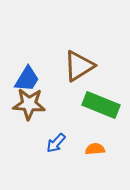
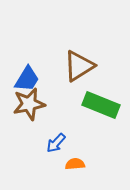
brown star: rotated 16 degrees counterclockwise
orange semicircle: moved 20 px left, 15 px down
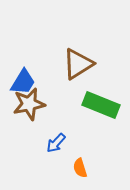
brown triangle: moved 1 px left, 2 px up
blue trapezoid: moved 4 px left, 3 px down
orange semicircle: moved 5 px right, 4 px down; rotated 102 degrees counterclockwise
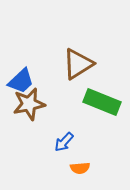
blue trapezoid: moved 2 px left, 1 px up; rotated 16 degrees clockwise
green rectangle: moved 1 px right, 3 px up
blue arrow: moved 8 px right, 1 px up
orange semicircle: rotated 78 degrees counterclockwise
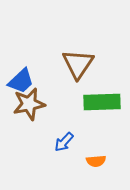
brown triangle: rotated 24 degrees counterclockwise
green rectangle: rotated 24 degrees counterclockwise
orange semicircle: moved 16 px right, 7 px up
